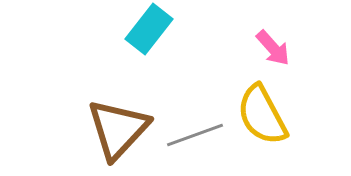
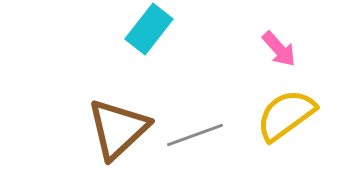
pink arrow: moved 6 px right, 1 px down
yellow semicircle: moved 24 px right; rotated 82 degrees clockwise
brown triangle: rotated 4 degrees clockwise
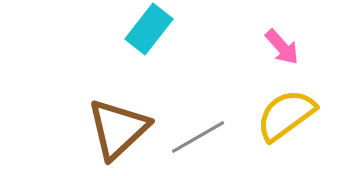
pink arrow: moved 3 px right, 2 px up
gray line: moved 3 px right, 2 px down; rotated 10 degrees counterclockwise
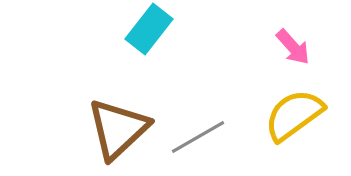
pink arrow: moved 11 px right
yellow semicircle: moved 8 px right
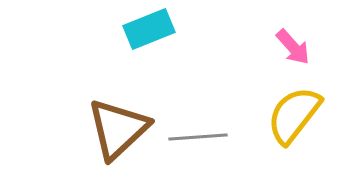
cyan rectangle: rotated 30 degrees clockwise
yellow semicircle: rotated 16 degrees counterclockwise
gray line: rotated 26 degrees clockwise
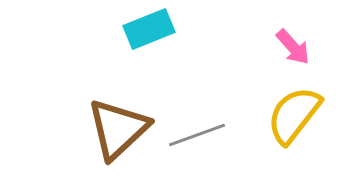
gray line: moved 1 px left, 2 px up; rotated 16 degrees counterclockwise
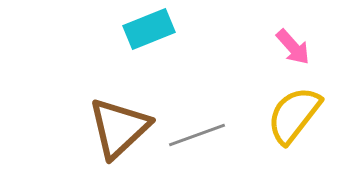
brown triangle: moved 1 px right, 1 px up
